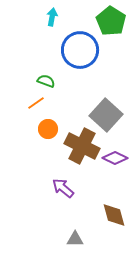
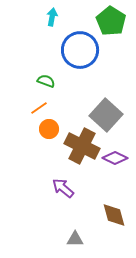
orange line: moved 3 px right, 5 px down
orange circle: moved 1 px right
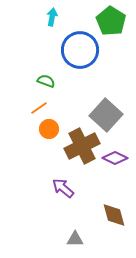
brown cross: rotated 36 degrees clockwise
